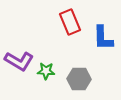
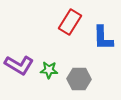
red rectangle: rotated 55 degrees clockwise
purple L-shape: moved 4 px down
green star: moved 3 px right, 1 px up
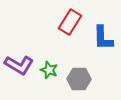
green star: rotated 18 degrees clockwise
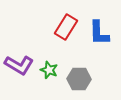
red rectangle: moved 4 px left, 5 px down
blue L-shape: moved 4 px left, 5 px up
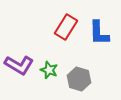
gray hexagon: rotated 15 degrees clockwise
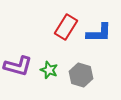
blue L-shape: rotated 88 degrees counterclockwise
purple L-shape: moved 1 px left, 1 px down; rotated 16 degrees counterclockwise
gray hexagon: moved 2 px right, 4 px up
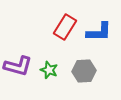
red rectangle: moved 1 px left
blue L-shape: moved 1 px up
gray hexagon: moved 3 px right, 4 px up; rotated 20 degrees counterclockwise
